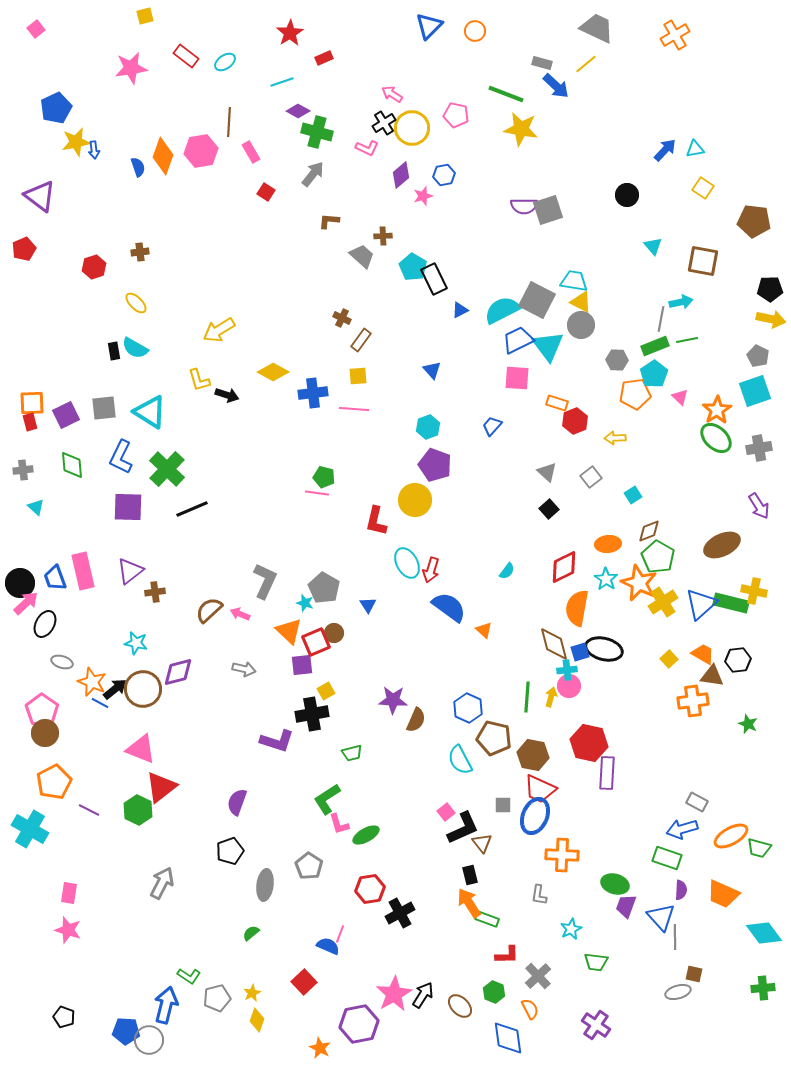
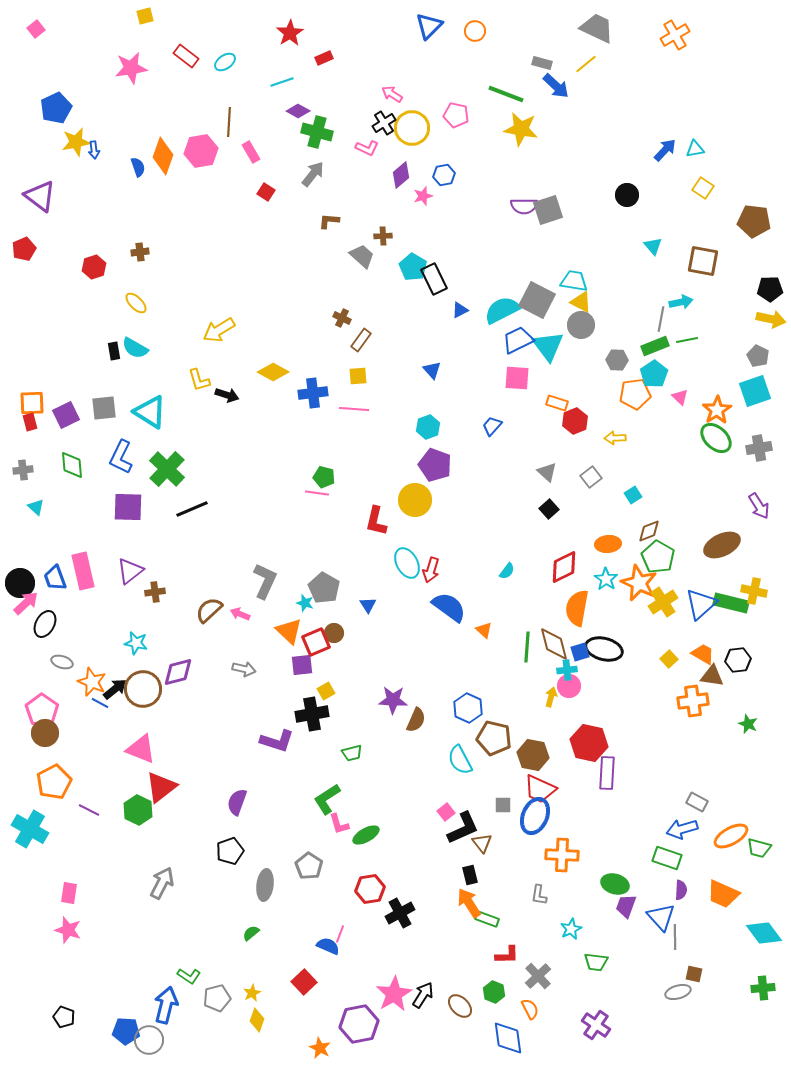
green line at (527, 697): moved 50 px up
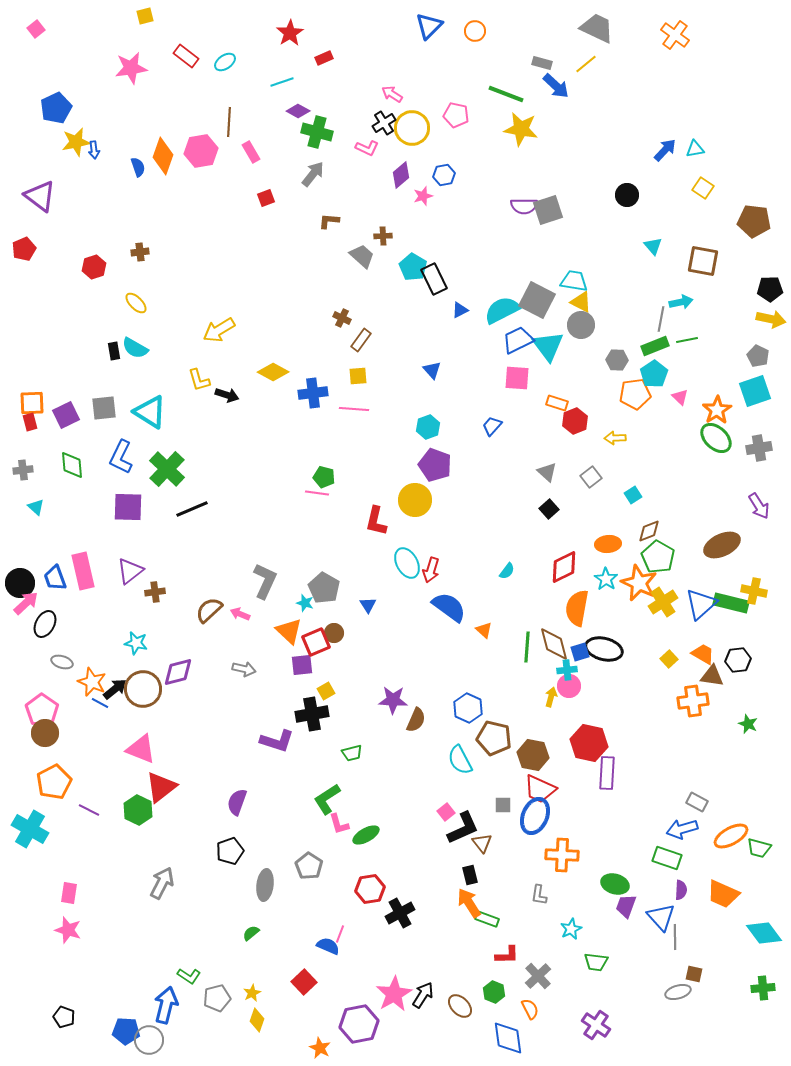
orange cross at (675, 35): rotated 24 degrees counterclockwise
red square at (266, 192): moved 6 px down; rotated 36 degrees clockwise
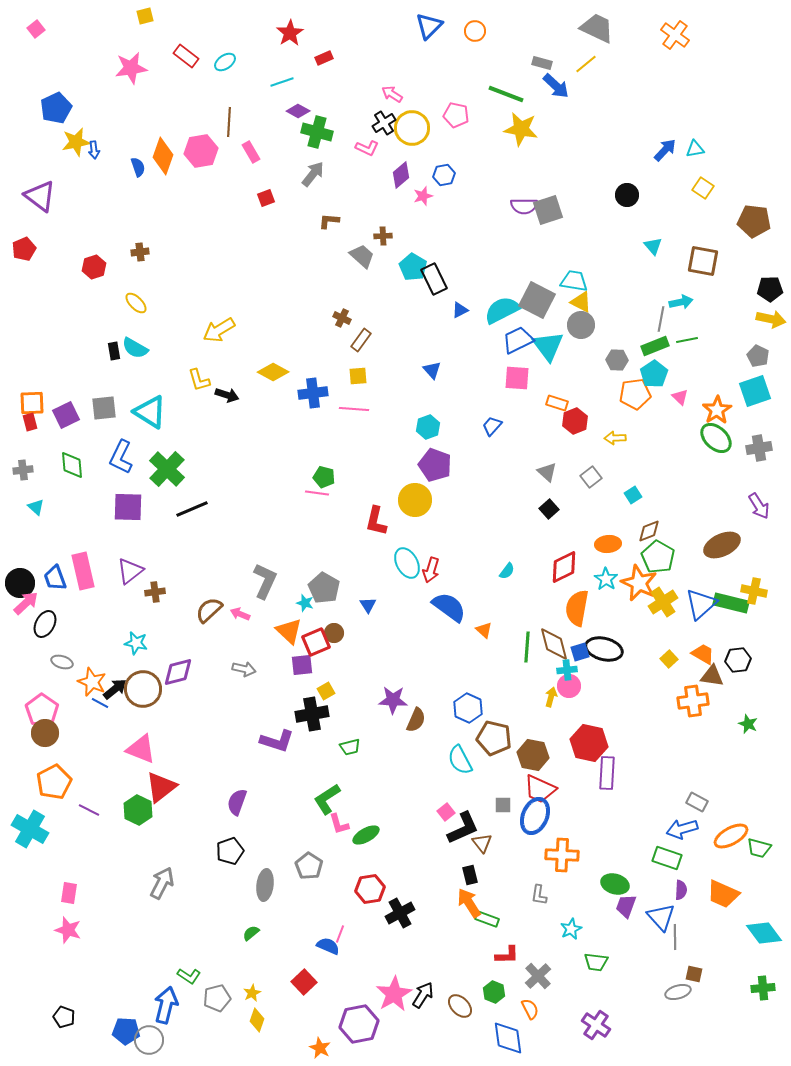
green trapezoid at (352, 753): moved 2 px left, 6 px up
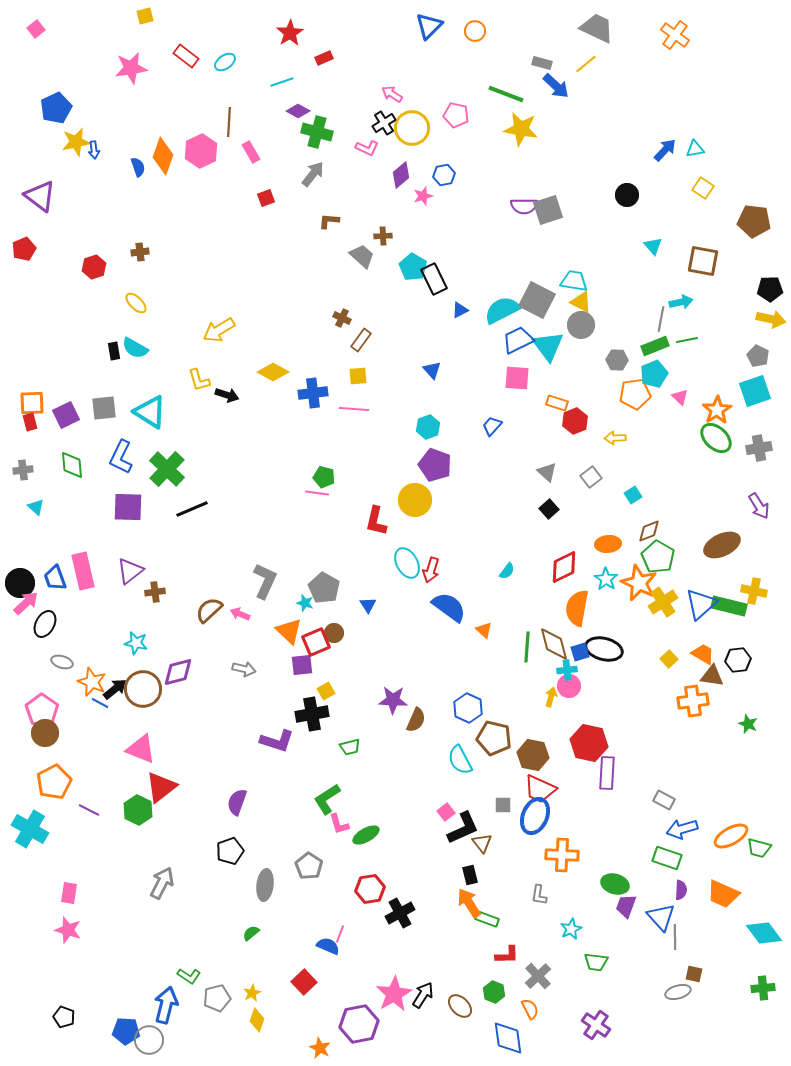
pink hexagon at (201, 151): rotated 16 degrees counterclockwise
cyan pentagon at (654, 374): rotated 12 degrees clockwise
green rectangle at (731, 603): moved 2 px left, 3 px down
gray rectangle at (697, 802): moved 33 px left, 2 px up
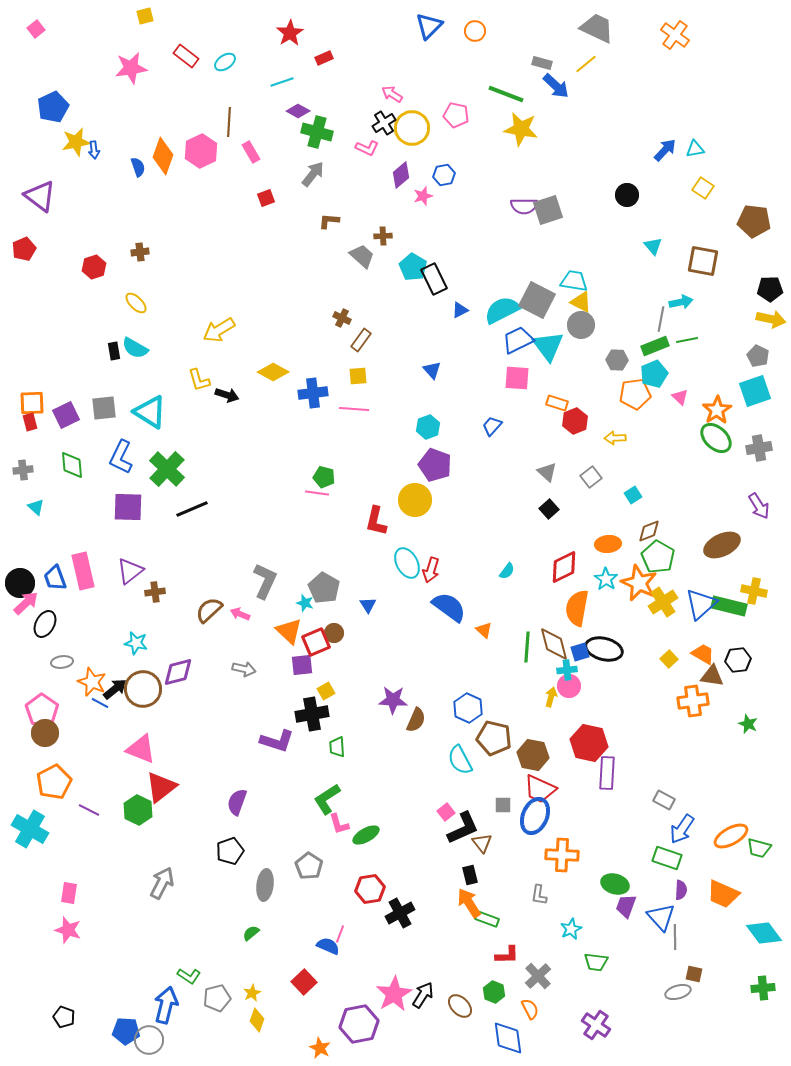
blue pentagon at (56, 108): moved 3 px left, 1 px up
gray ellipse at (62, 662): rotated 25 degrees counterclockwise
green trapezoid at (350, 747): moved 13 px left; rotated 100 degrees clockwise
blue arrow at (682, 829): rotated 40 degrees counterclockwise
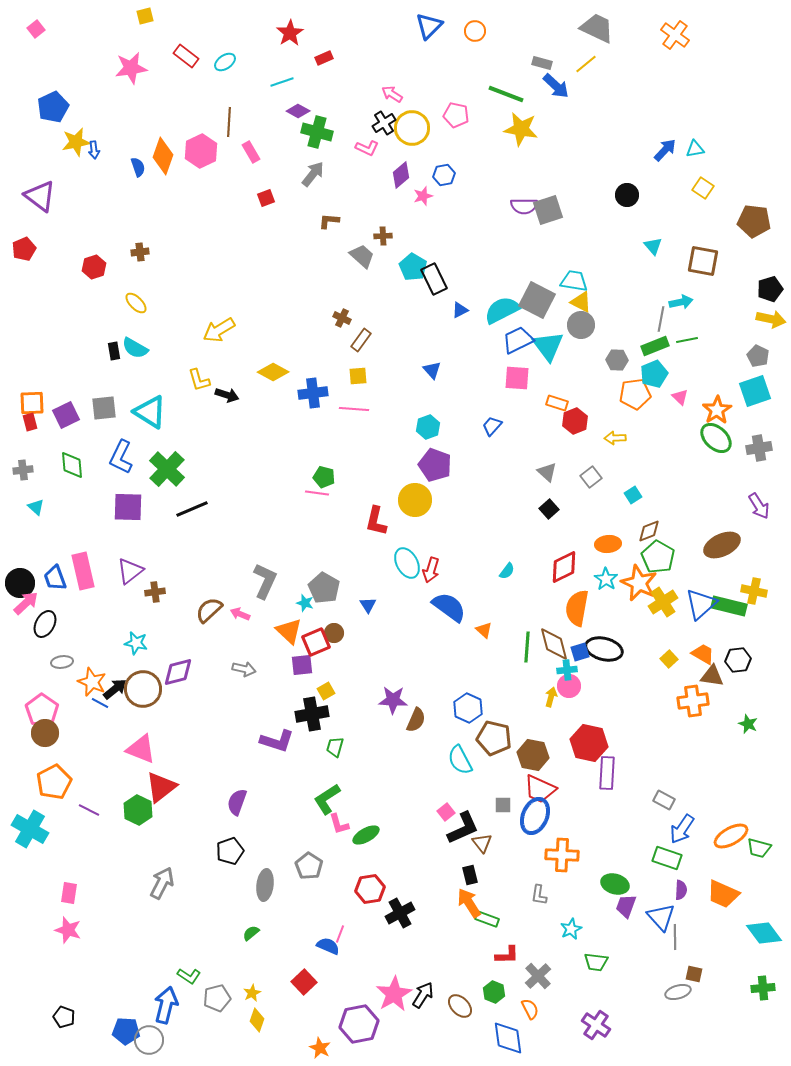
black pentagon at (770, 289): rotated 15 degrees counterclockwise
green trapezoid at (337, 747): moved 2 px left; rotated 20 degrees clockwise
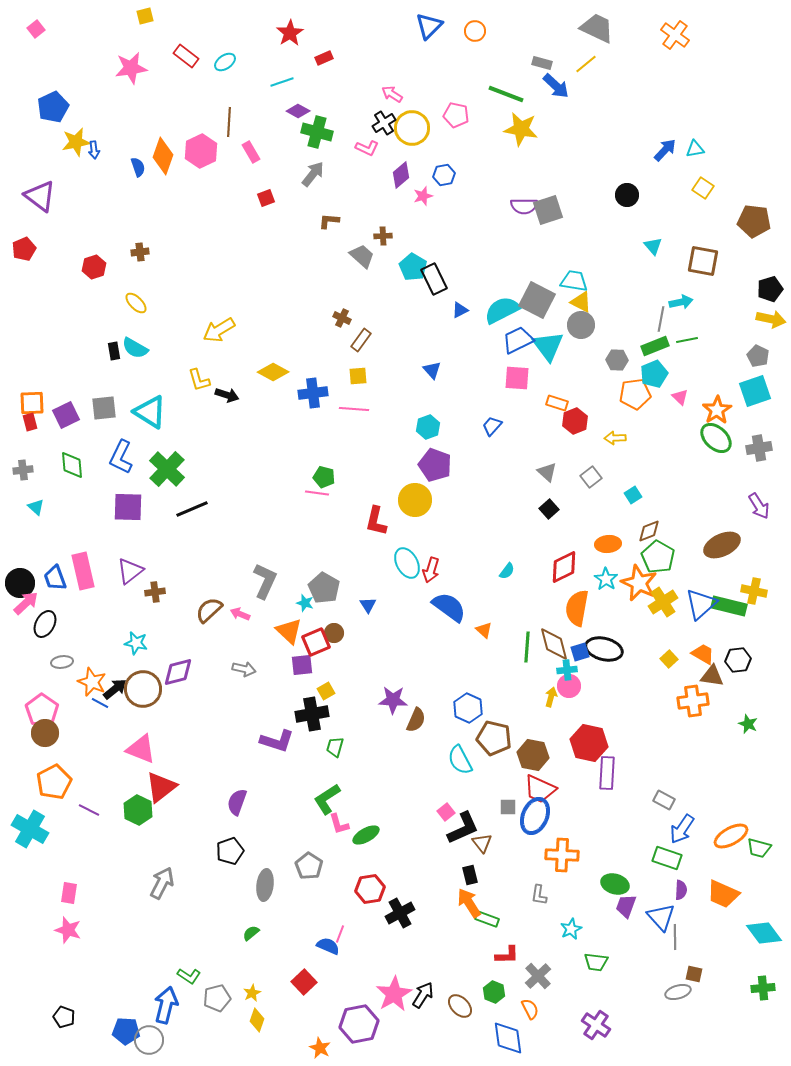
gray square at (503, 805): moved 5 px right, 2 px down
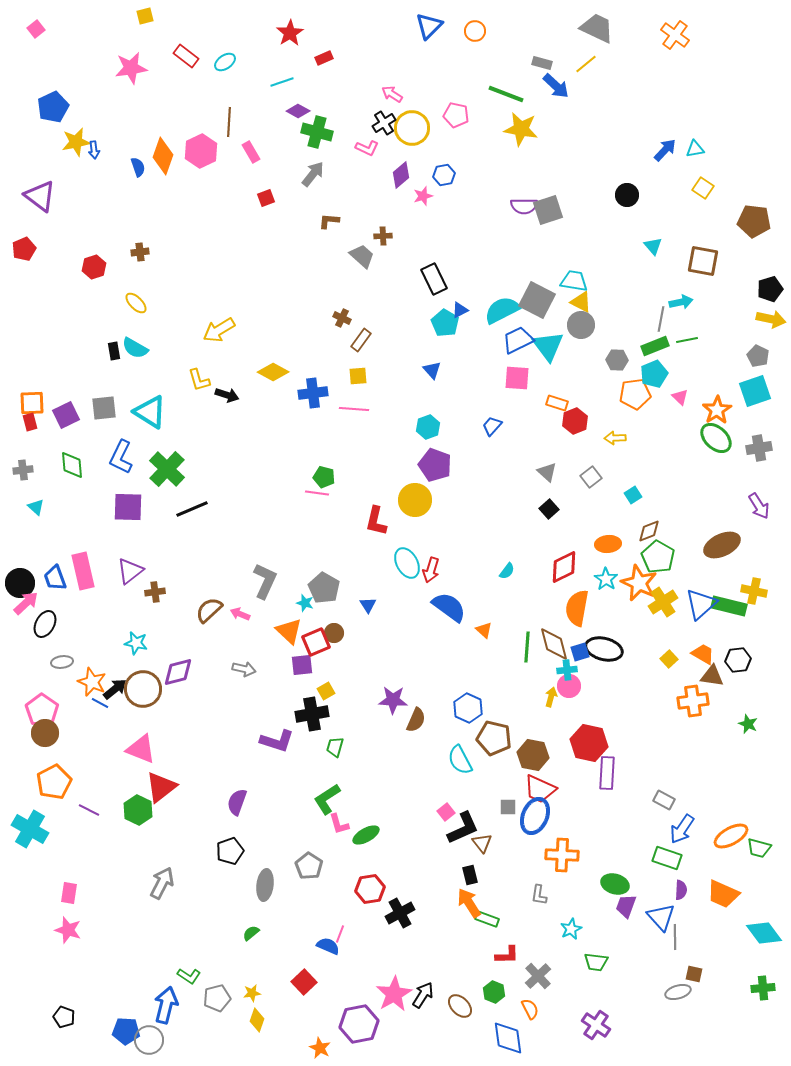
cyan pentagon at (413, 267): moved 32 px right, 56 px down
yellow star at (252, 993): rotated 18 degrees clockwise
